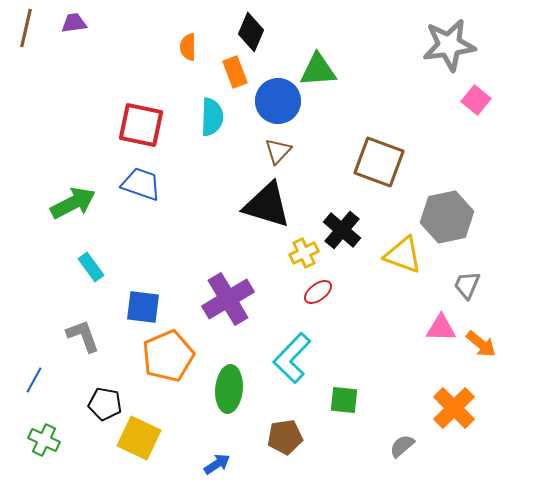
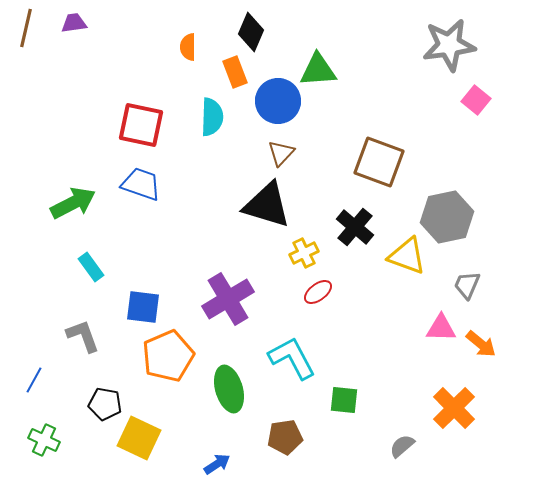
brown triangle: moved 3 px right, 2 px down
black cross: moved 13 px right, 3 px up
yellow triangle: moved 4 px right, 1 px down
cyan L-shape: rotated 108 degrees clockwise
green ellipse: rotated 21 degrees counterclockwise
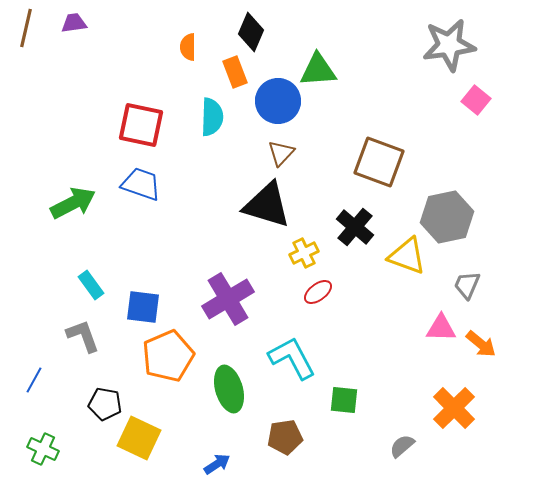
cyan rectangle: moved 18 px down
green cross: moved 1 px left, 9 px down
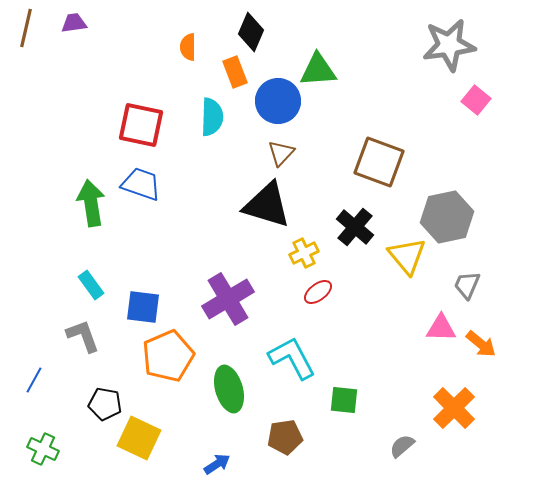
green arrow: moved 18 px right; rotated 72 degrees counterclockwise
yellow triangle: rotated 30 degrees clockwise
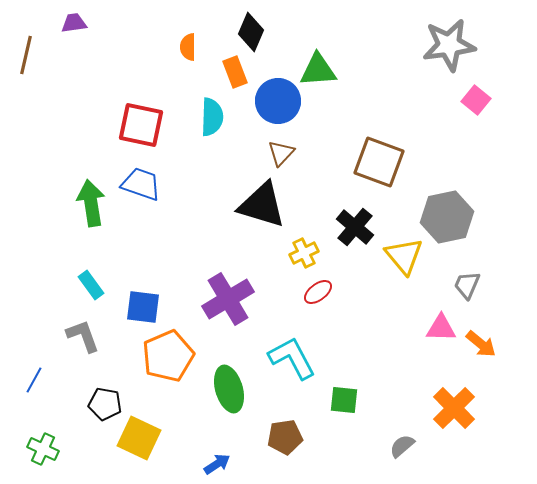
brown line: moved 27 px down
black triangle: moved 5 px left
yellow triangle: moved 3 px left
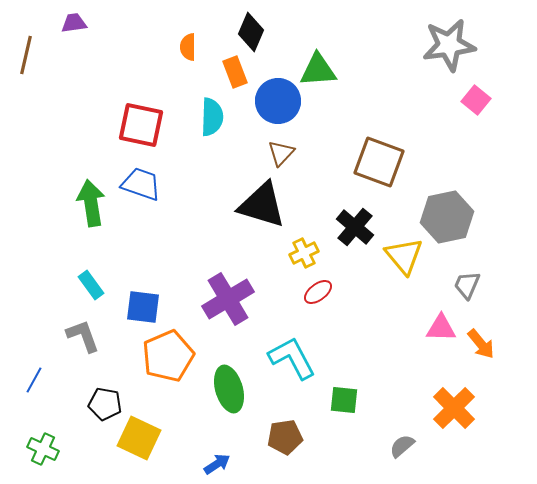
orange arrow: rotated 12 degrees clockwise
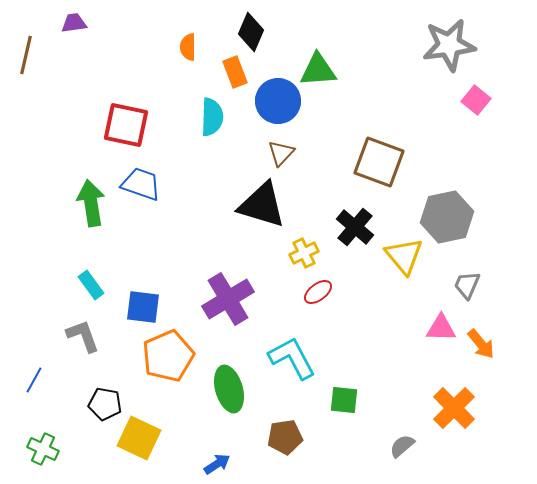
red square: moved 15 px left
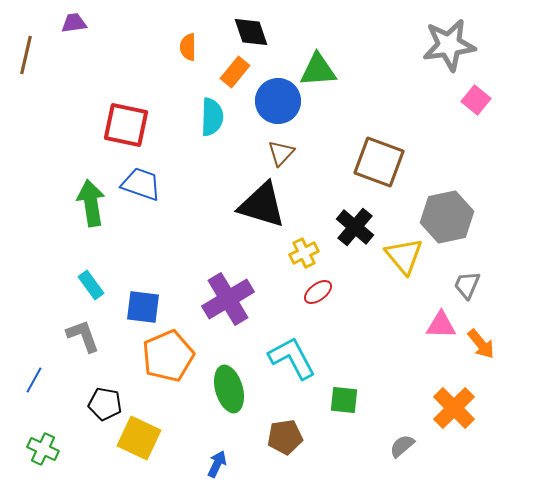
black diamond: rotated 42 degrees counterclockwise
orange rectangle: rotated 60 degrees clockwise
pink triangle: moved 3 px up
blue arrow: rotated 32 degrees counterclockwise
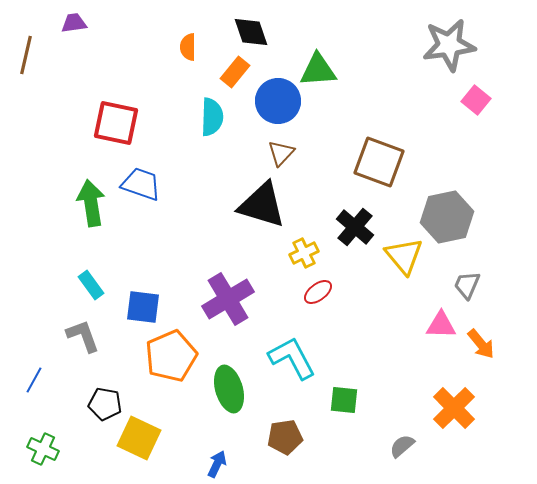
red square: moved 10 px left, 2 px up
orange pentagon: moved 3 px right
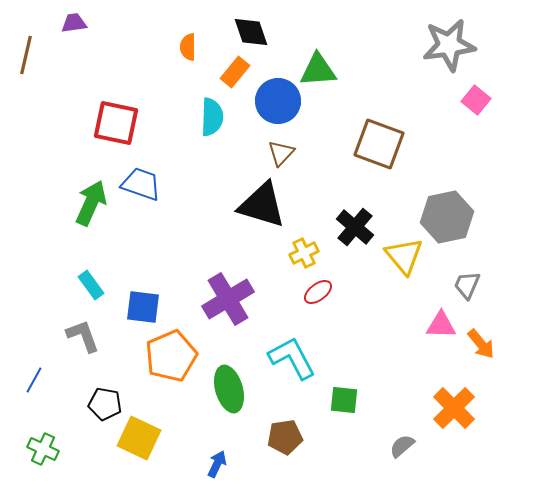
brown square: moved 18 px up
green arrow: rotated 33 degrees clockwise
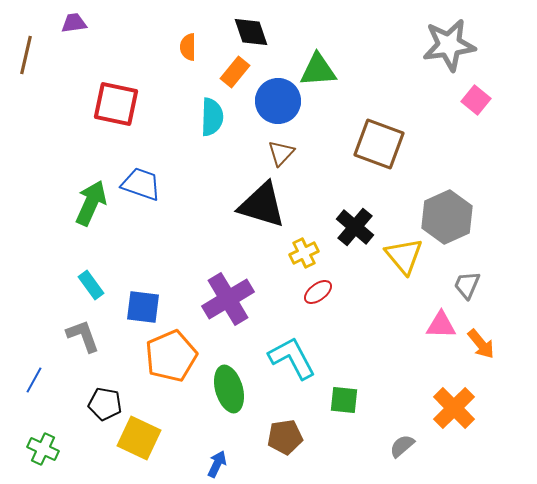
red square: moved 19 px up
gray hexagon: rotated 12 degrees counterclockwise
